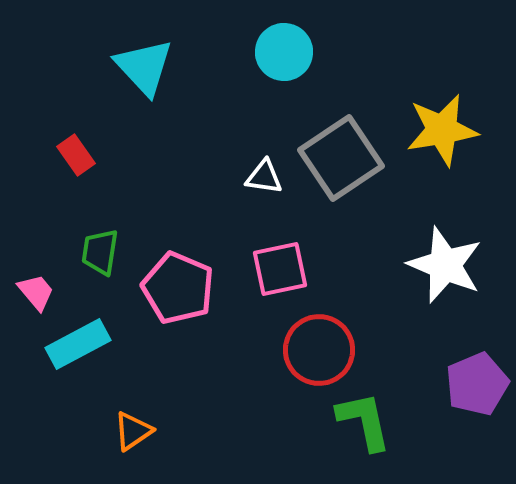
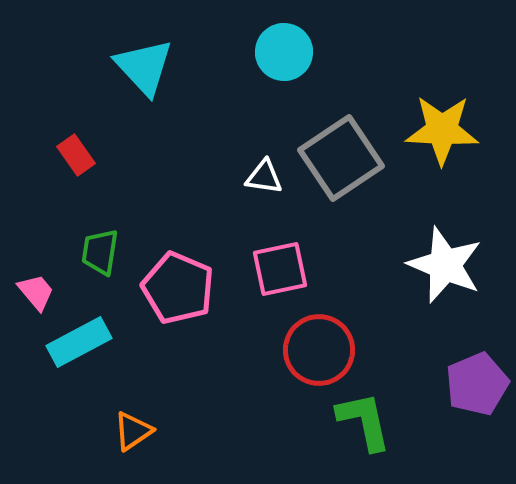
yellow star: rotated 12 degrees clockwise
cyan rectangle: moved 1 px right, 2 px up
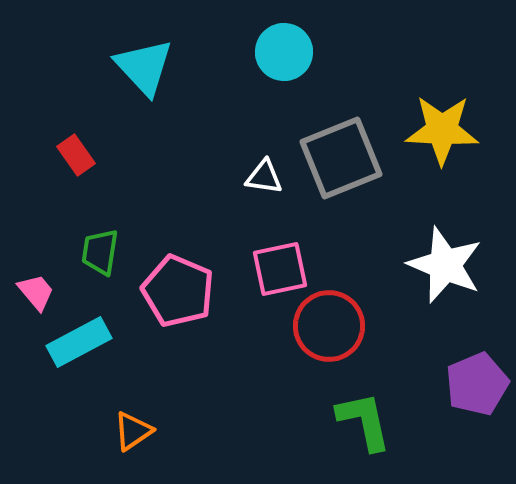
gray square: rotated 12 degrees clockwise
pink pentagon: moved 3 px down
red circle: moved 10 px right, 24 px up
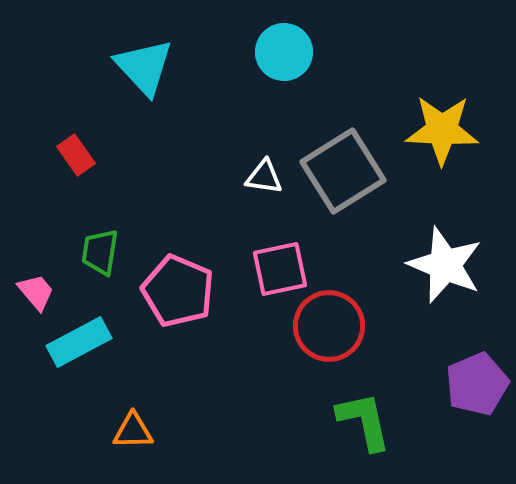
gray square: moved 2 px right, 13 px down; rotated 10 degrees counterclockwise
orange triangle: rotated 33 degrees clockwise
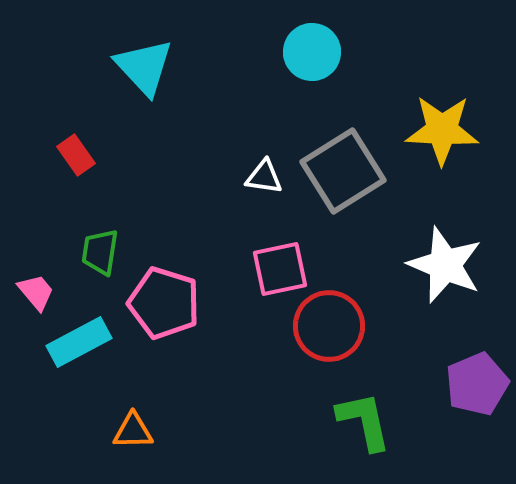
cyan circle: moved 28 px right
pink pentagon: moved 14 px left, 12 px down; rotated 6 degrees counterclockwise
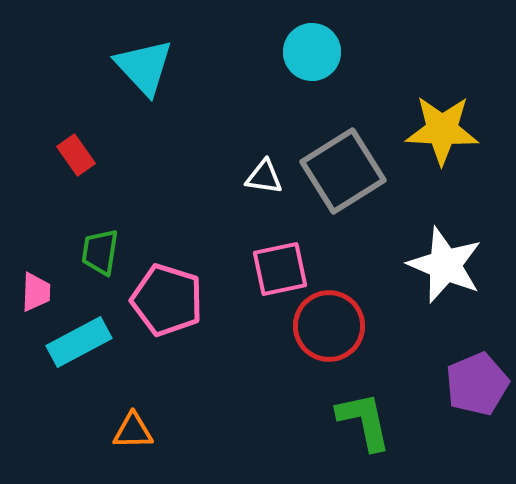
pink trapezoid: rotated 42 degrees clockwise
pink pentagon: moved 3 px right, 3 px up
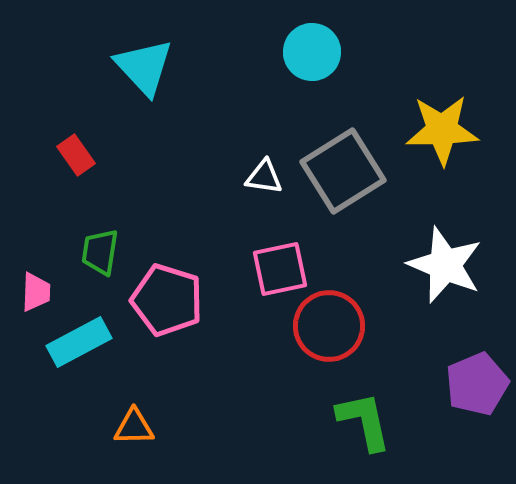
yellow star: rotated 4 degrees counterclockwise
orange triangle: moved 1 px right, 4 px up
